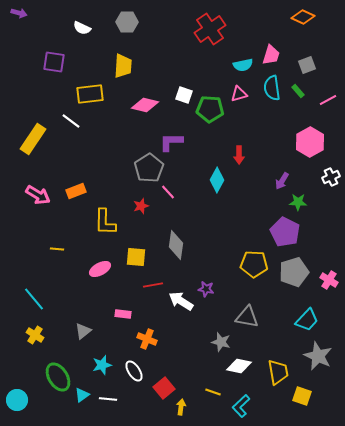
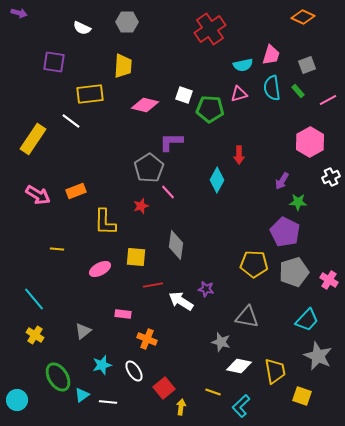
yellow trapezoid at (278, 372): moved 3 px left, 1 px up
white line at (108, 399): moved 3 px down
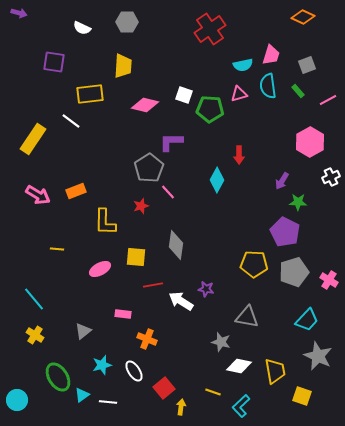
cyan semicircle at (272, 88): moved 4 px left, 2 px up
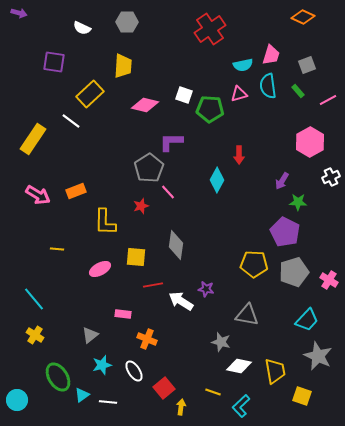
yellow rectangle at (90, 94): rotated 36 degrees counterclockwise
gray triangle at (247, 317): moved 2 px up
gray triangle at (83, 331): moved 7 px right, 4 px down
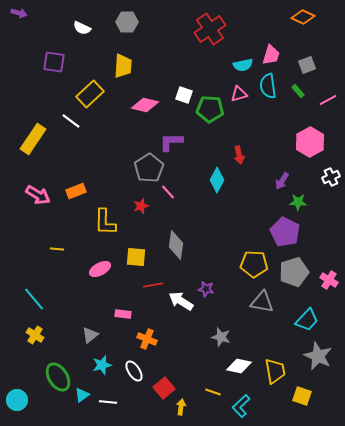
red arrow at (239, 155): rotated 12 degrees counterclockwise
gray triangle at (247, 315): moved 15 px right, 13 px up
gray star at (221, 342): moved 5 px up
